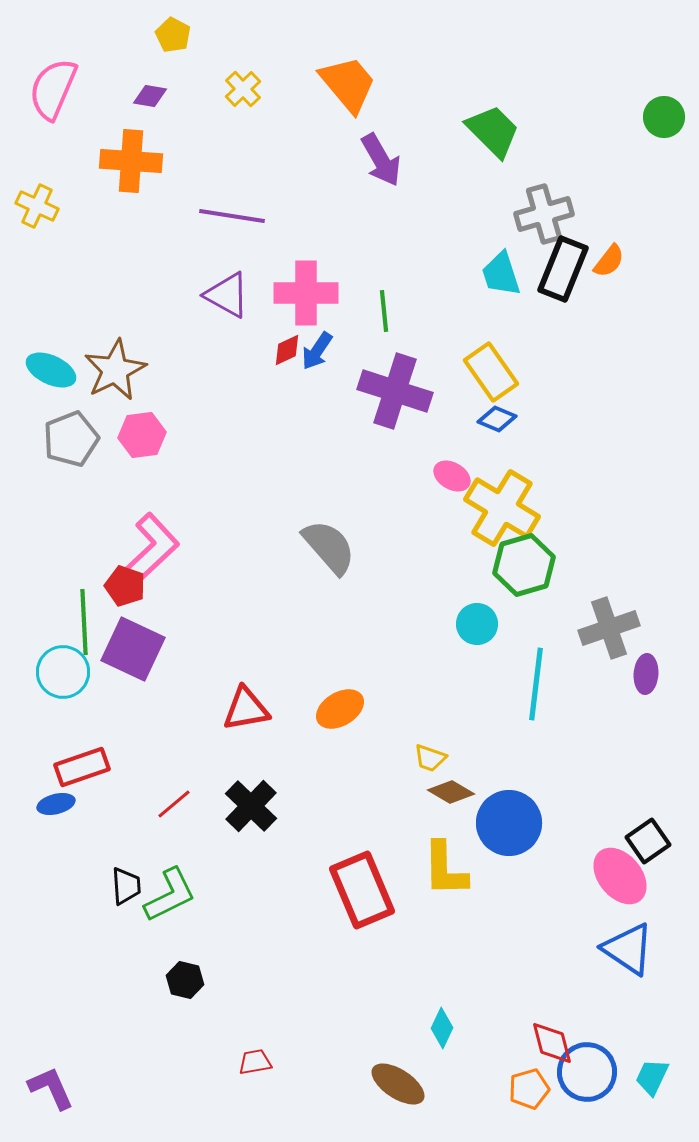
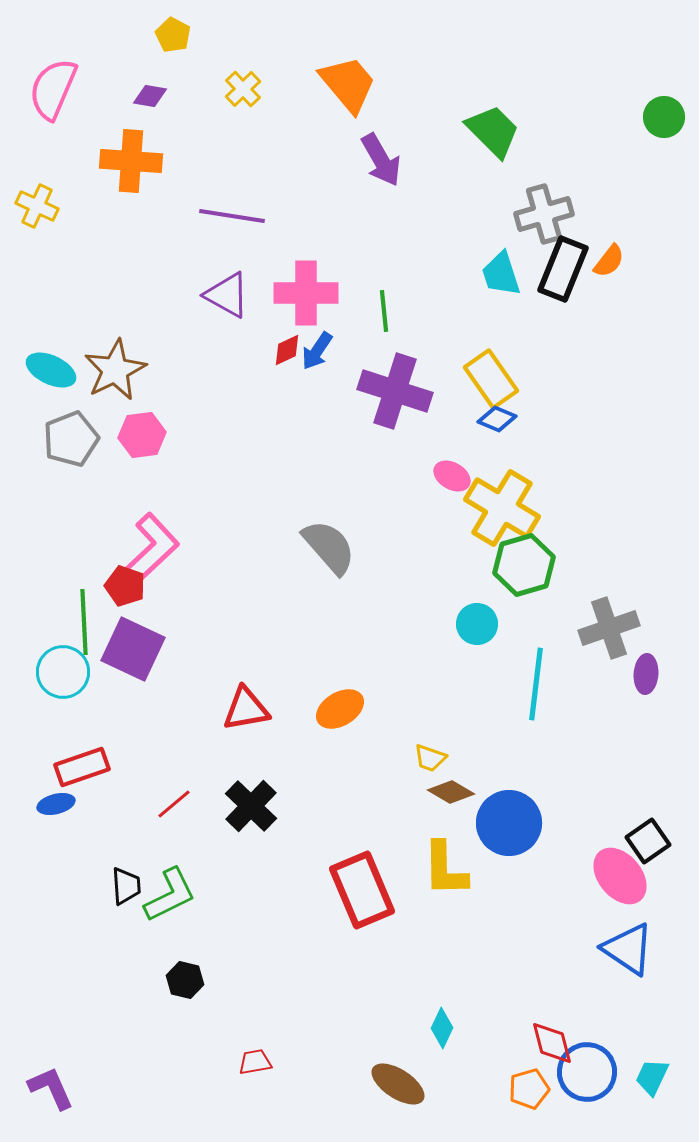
yellow rectangle at (491, 372): moved 7 px down
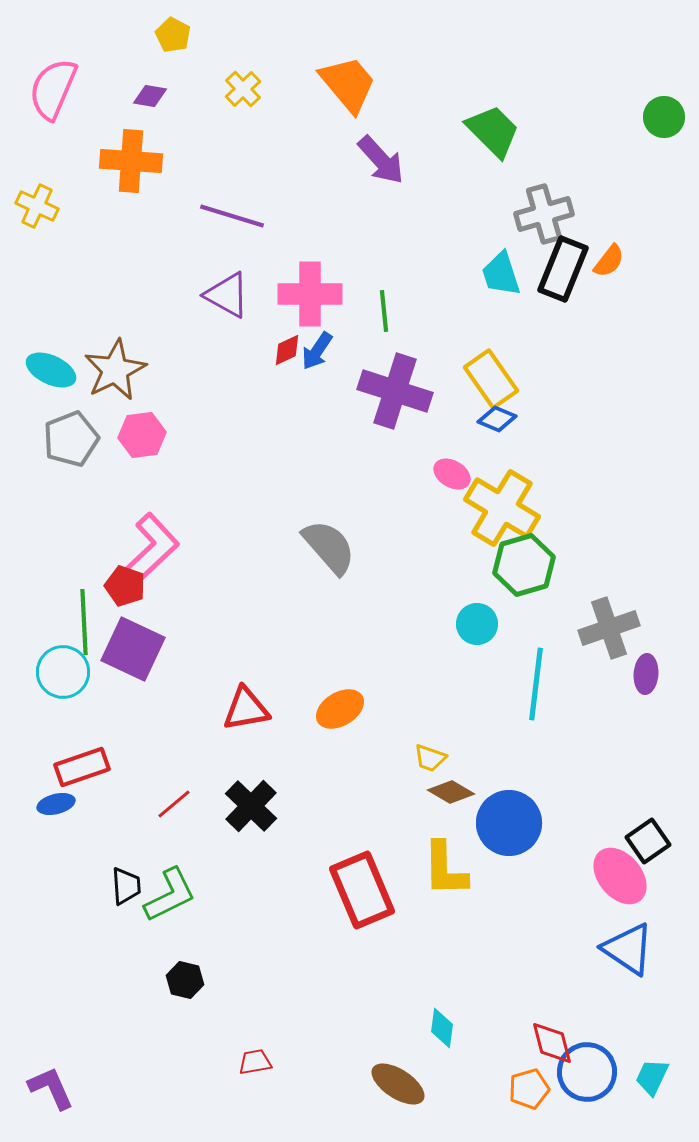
purple arrow at (381, 160): rotated 12 degrees counterclockwise
purple line at (232, 216): rotated 8 degrees clockwise
pink cross at (306, 293): moved 4 px right, 1 px down
pink ellipse at (452, 476): moved 2 px up
cyan diamond at (442, 1028): rotated 18 degrees counterclockwise
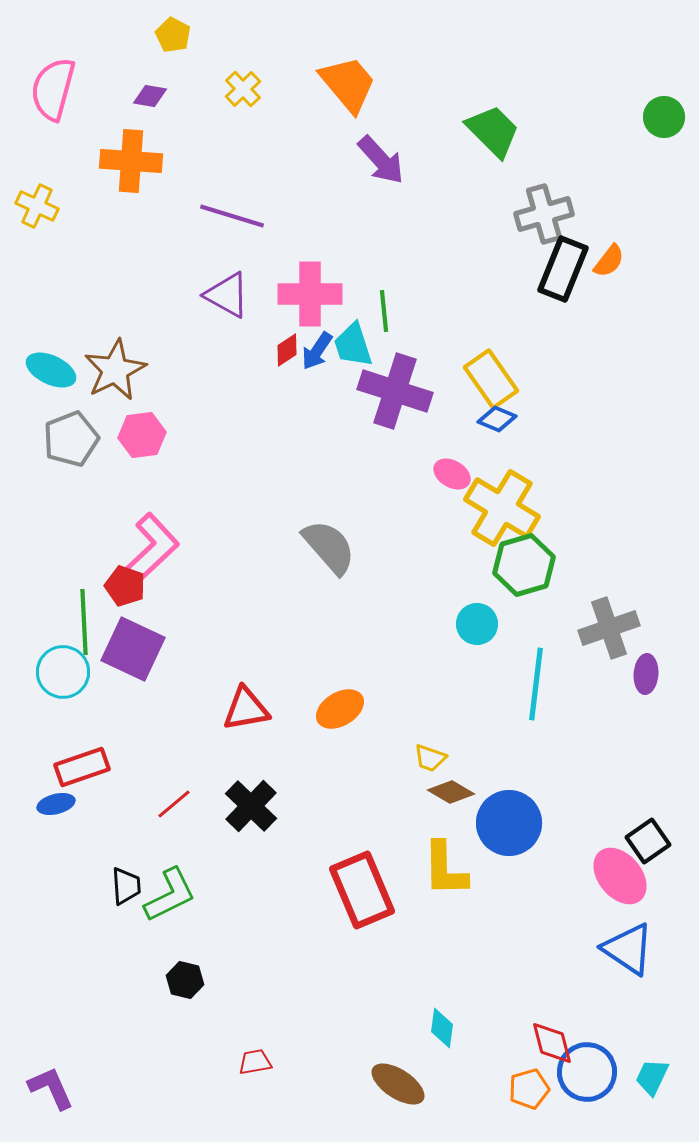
pink semicircle at (53, 89): rotated 8 degrees counterclockwise
cyan trapezoid at (501, 274): moved 148 px left, 71 px down
red diamond at (287, 350): rotated 8 degrees counterclockwise
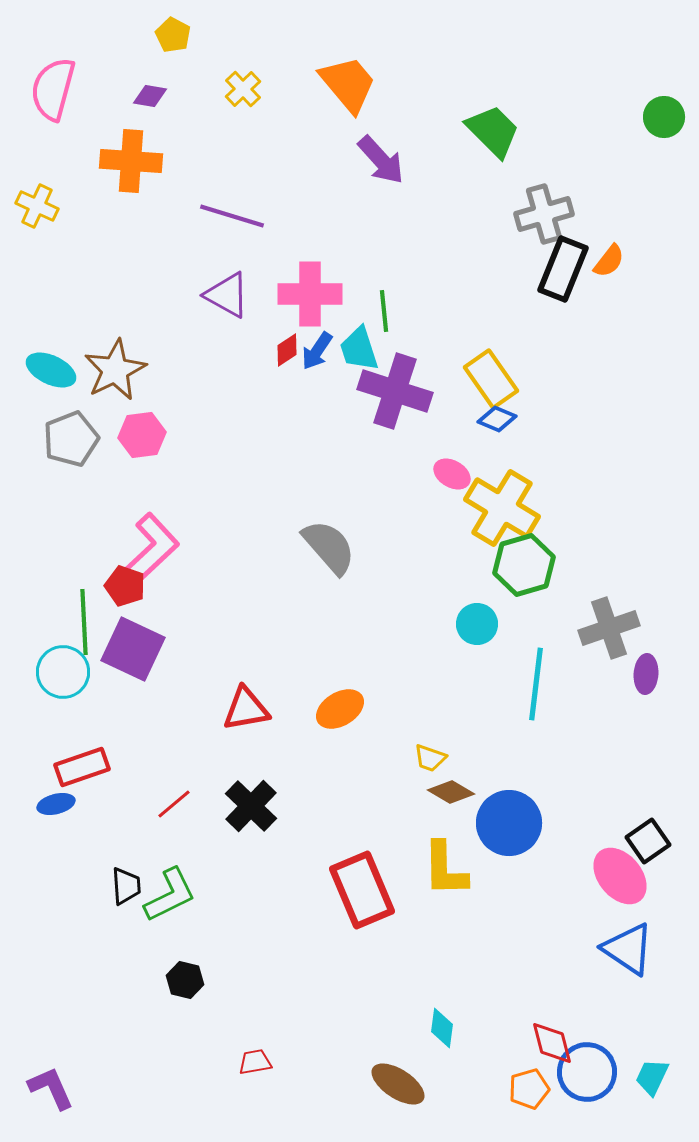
cyan trapezoid at (353, 345): moved 6 px right, 4 px down
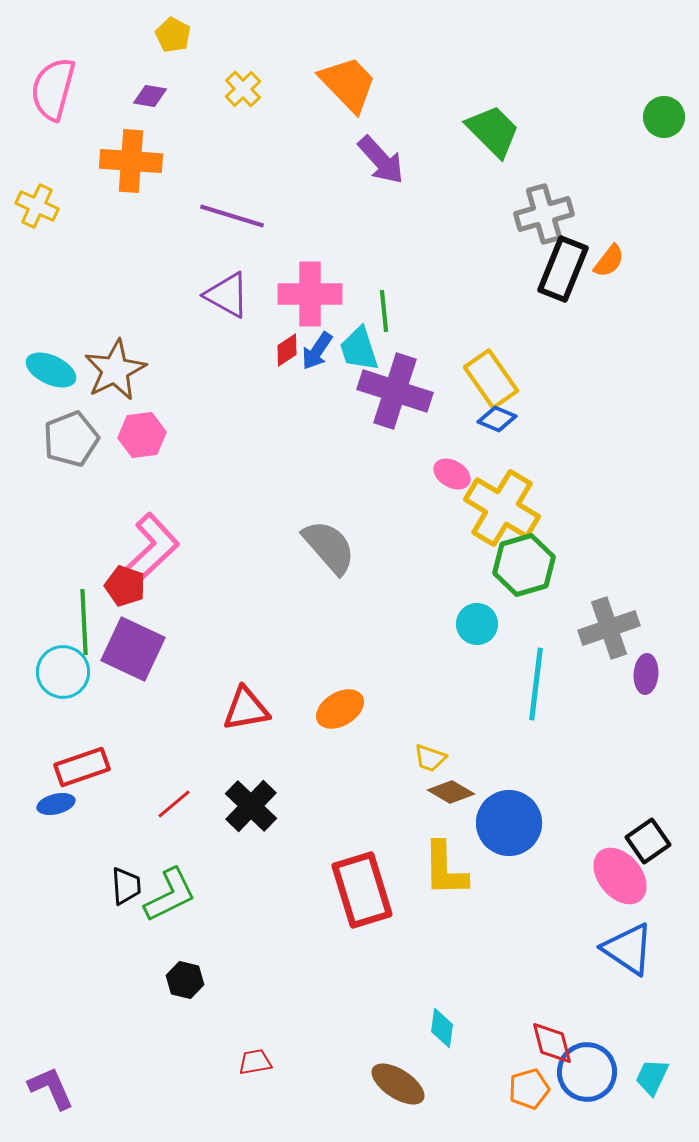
orange trapezoid at (348, 84): rotated 4 degrees counterclockwise
red rectangle at (362, 890): rotated 6 degrees clockwise
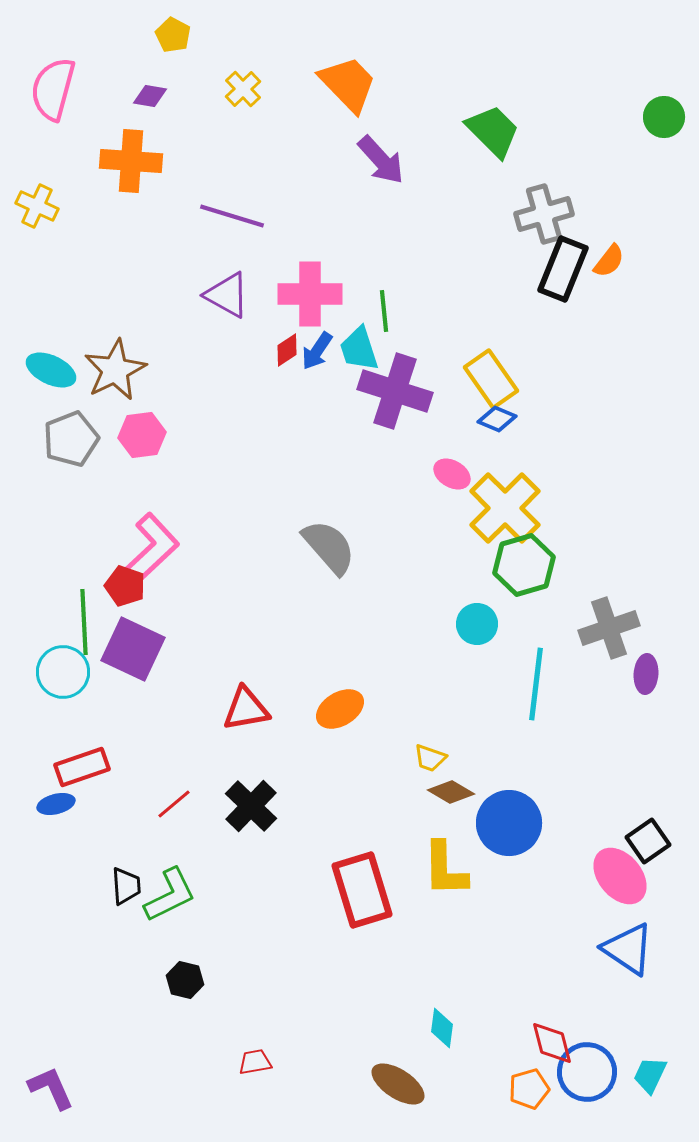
yellow cross at (502, 508): moved 3 px right; rotated 14 degrees clockwise
cyan trapezoid at (652, 1077): moved 2 px left, 2 px up
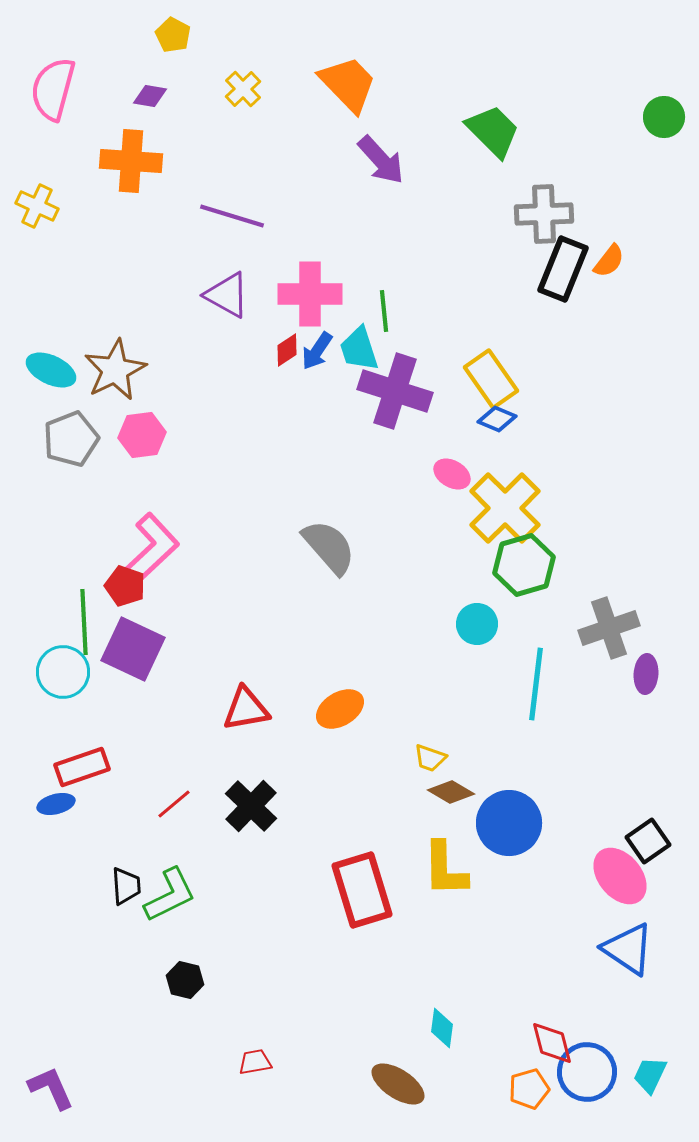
gray cross at (544, 214): rotated 14 degrees clockwise
